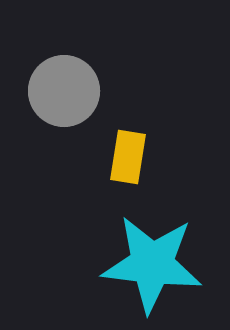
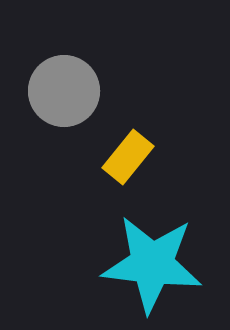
yellow rectangle: rotated 30 degrees clockwise
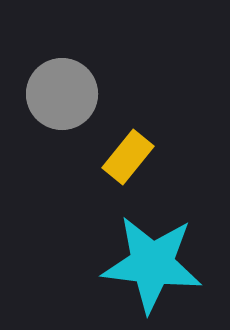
gray circle: moved 2 px left, 3 px down
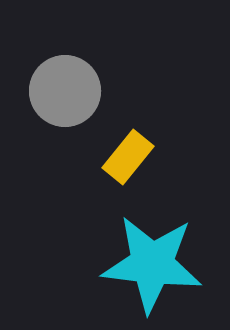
gray circle: moved 3 px right, 3 px up
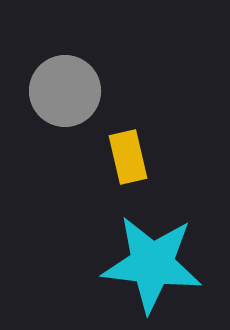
yellow rectangle: rotated 52 degrees counterclockwise
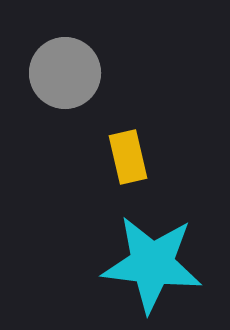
gray circle: moved 18 px up
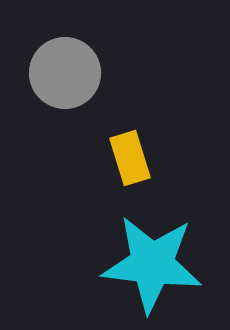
yellow rectangle: moved 2 px right, 1 px down; rotated 4 degrees counterclockwise
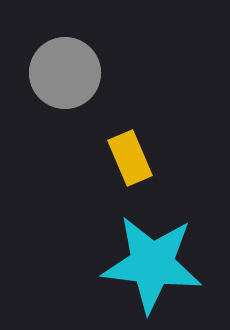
yellow rectangle: rotated 6 degrees counterclockwise
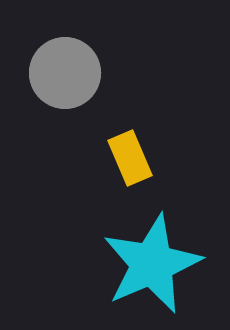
cyan star: rotated 30 degrees counterclockwise
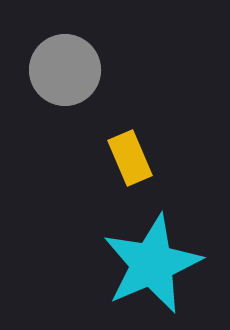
gray circle: moved 3 px up
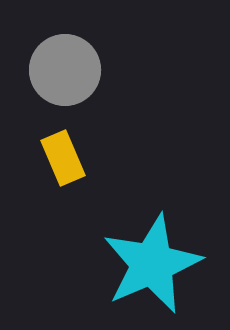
yellow rectangle: moved 67 px left
